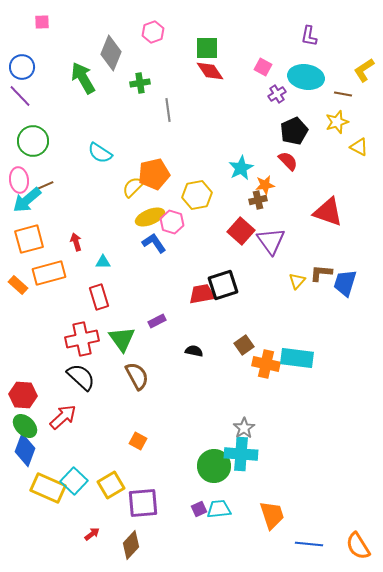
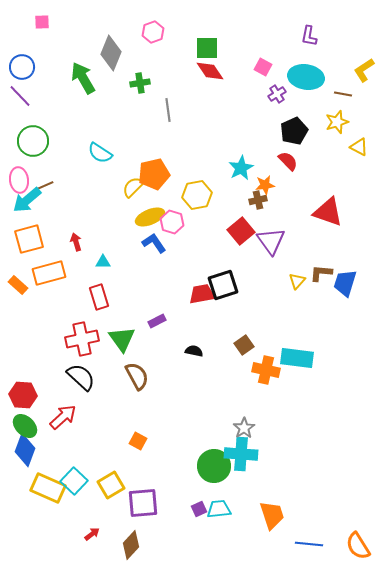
red square at (241, 231): rotated 8 degrees clockwise
orange cross at (266, 364): moved 6 px down
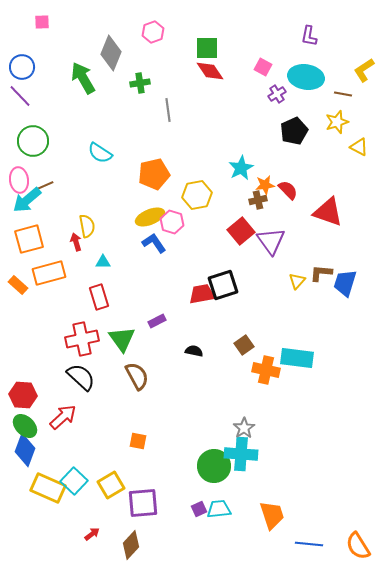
red semicircle at (288, 161): moved 29 px down
yellow semicircle at (133, 187): moved 46 px left, 39 px down; rotated 125 degrees clockwise
orange square at (138, 441): rotated 18 degrees counterclockwise
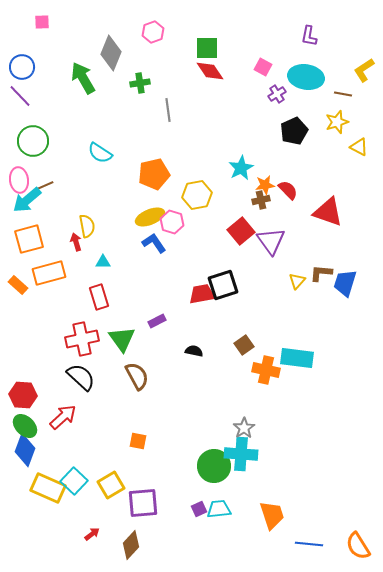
brown cross at (258, 200): moved 3 px right
